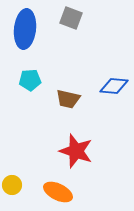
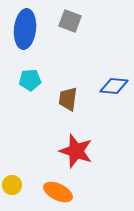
gray square: moved 1 px left, 3 px down
brown trapezoid: rotated 85 degrees clockwise
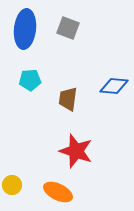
gray square: moved 2 px left, 7 px down
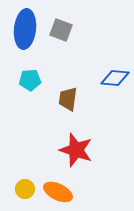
gray square: moved 7 px left, 2 px down
blue diamond: moved 1 px right, 8 px up
red star: moved 1 px up
yellow circle: moved 13 px right, 4 px down
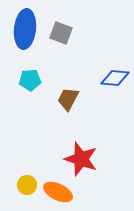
gray square: moved 3 px down
brown trapezoid: rotated 20 degrees clockwise
red star: moved 5 px right, 9 px down
yellow circle: moved 2 px right, 4 px up
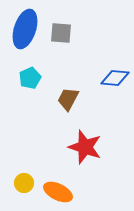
blue ellipse: rotated 12 degrees clockwise
gray square: rotated 15 degrees counterclockwise
cyan pentagon: moved 2 px up; rotated 20 degrees counterclockwise
red star: moved 4 px right, 12 px up
yellow circle: moved 3 px left, 2 px up
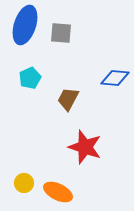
blue ellipse: moved 4 px up
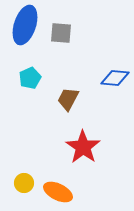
red star: moved 2 px left; rotated 16 degrees clockwise
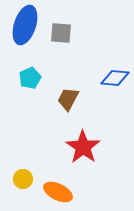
yellow circle: moved 1 px left, 4 px up
